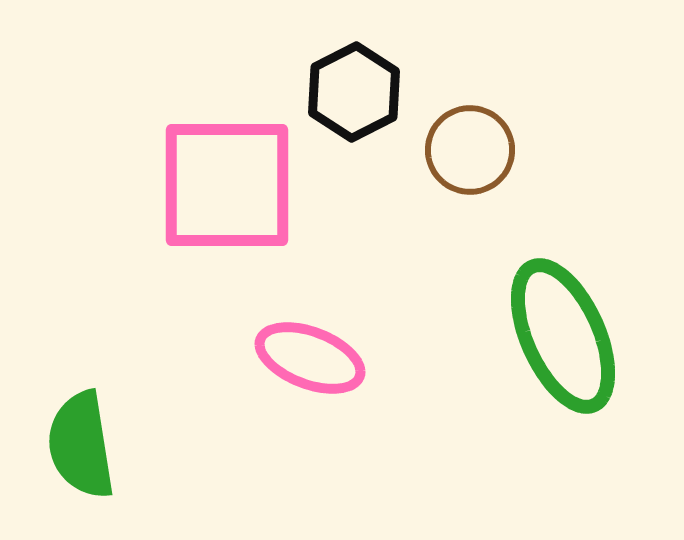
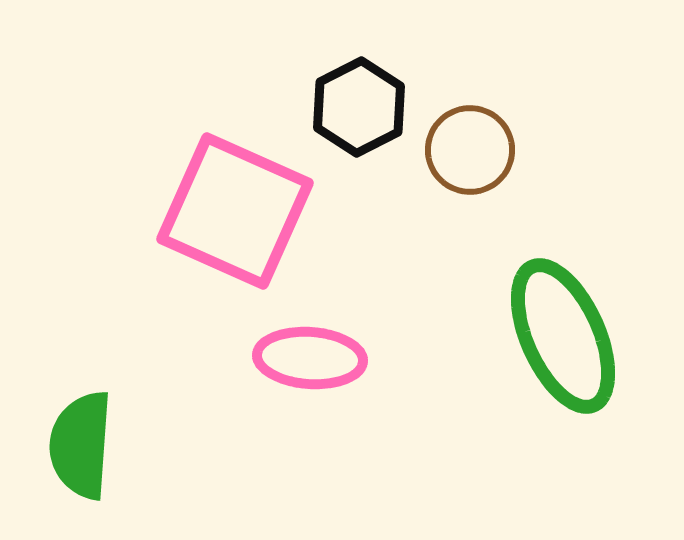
black hexagon: moved 5 px right, 15 px down
pink square: moved 8 px right, 26 px down; rotated 24 degrees clockwise
pink ellipse: rotated 17 degrees counterclockwise
green semicircle: rotated 13 degrees clockwise
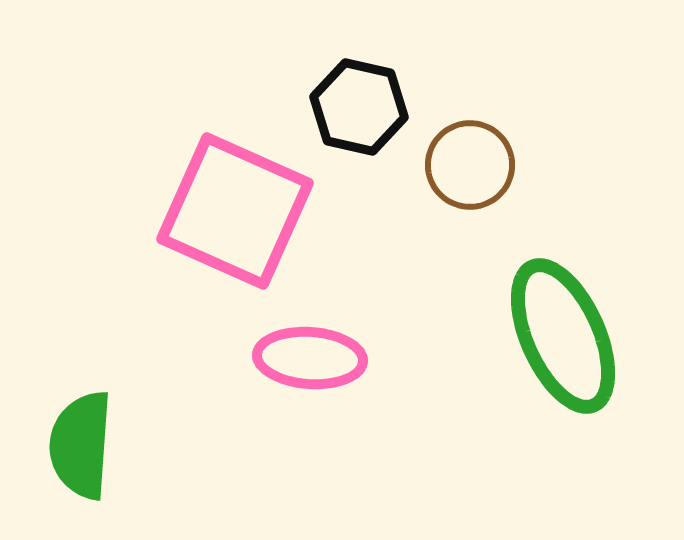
black hexagon: rotated 20 degrees counterclockwise
brown circle: moved 15 px down
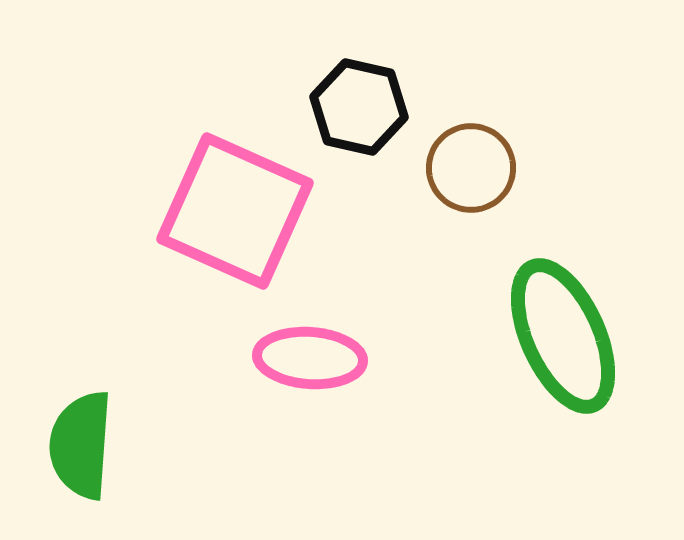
brown circle: moved 1 px right, 3 px down
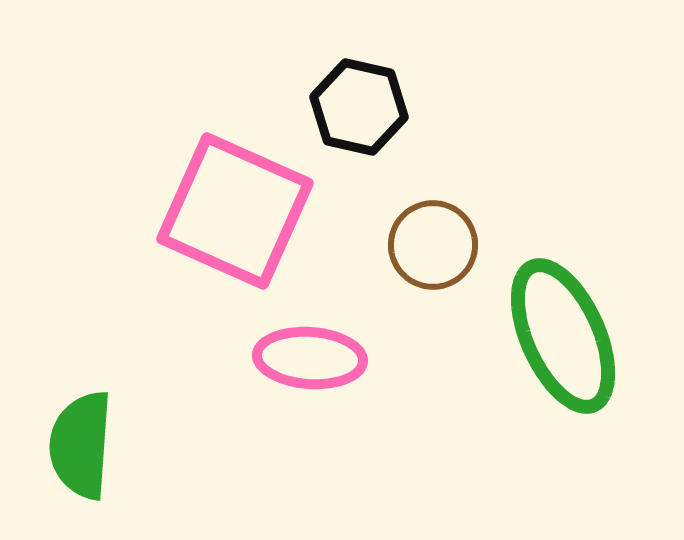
brown circle: moved 38 px left, 77 px down
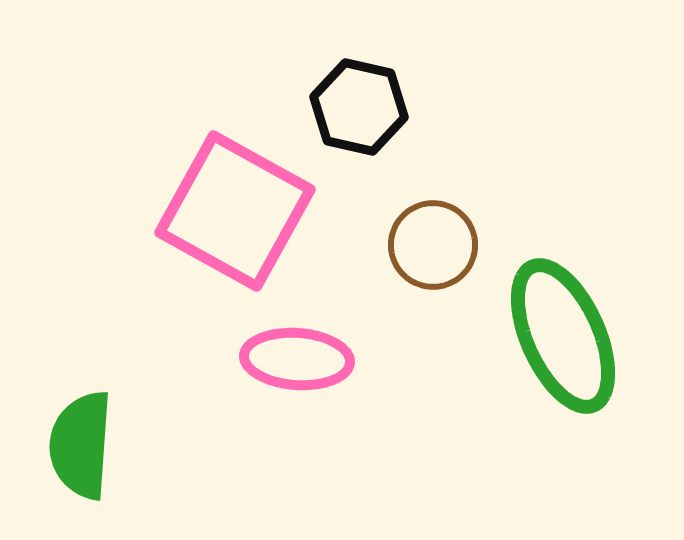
pink square: rotated 5 degrees clockwise
pink ellipse: moved 13 px left, 1 px down
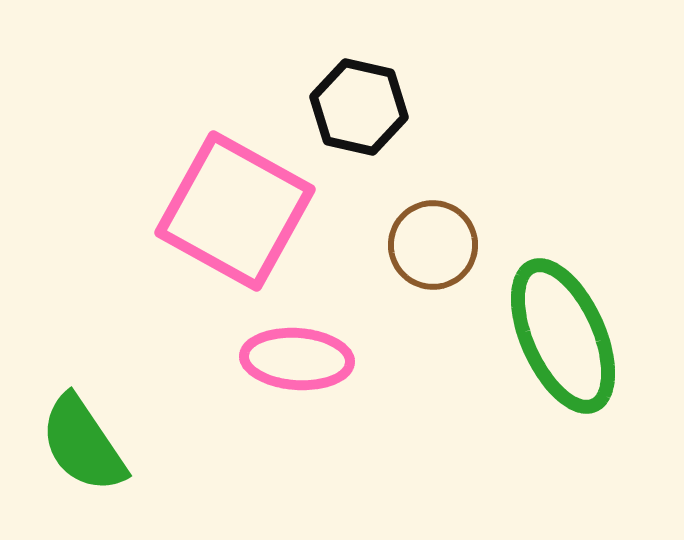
green semicircle: moved 2 px right, 1 px up; rotated 38 degrees counterclockwise
